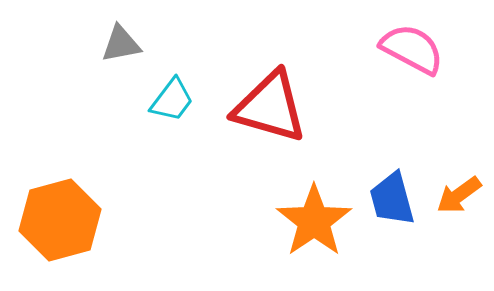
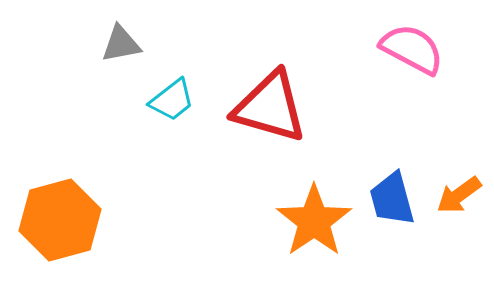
cyan trapezoid: rotated 15 degrees clockwise
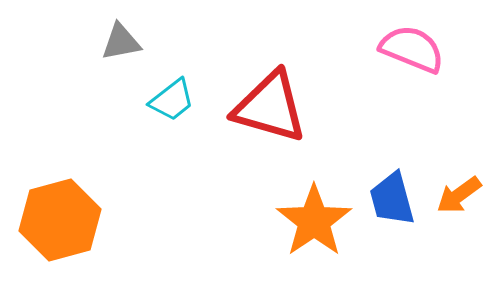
gray triangle: moved 2 px up
pink semicircle: rotated 6 degrees counterclockwise
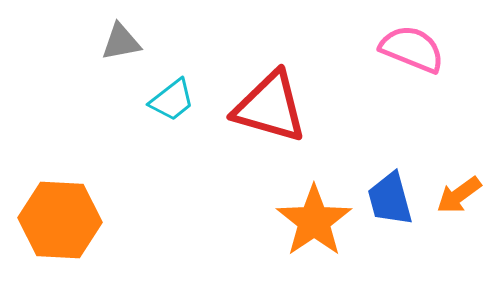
blue trapezoid: moved 2 px left
orange hexagon: rotated 18 degrees clockwise
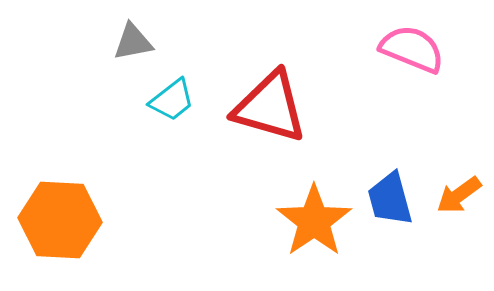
gray triangle: moved 12 px right
